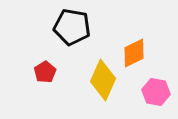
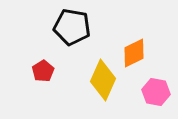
red pentagon: moved 2 px left, 1 px up
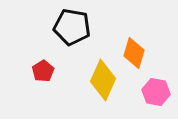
orange diamond: rotated 48 degrees counterclockwise
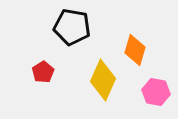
orange diamond: moved 1 px right, 3 px up
red pentagon: moved 1 px down
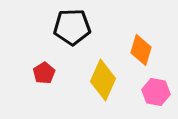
black pentagon: rotated 12 degrees counterclockwise
orange diamond: moved 6 px right
red pentagon: moved 1 px right, 1 px down
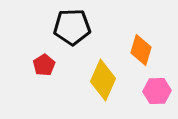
red pentagon: moved 8 px up
pink hexagon: moved 1 px right, 1 px up; rotated 12 degrees counterclockwise
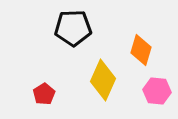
black pentagon: moved 1 px right, 1 px down
red pentagon: moved 29 px down
pink hexagon: rotated 8 degrees clockwise
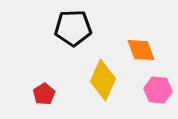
orange diamond: rotated 36 degrees counterclockwise
pink hexagon: moved 1 px right, 1 px up
